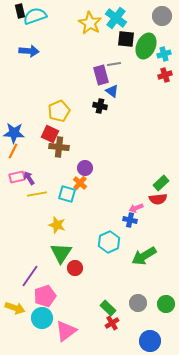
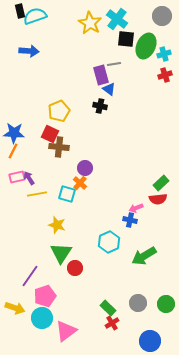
cyan cross at (116, 18): moved 1 px right, 1 px down
blue triangle at (112, 91): moved 3 px left, 2 px up
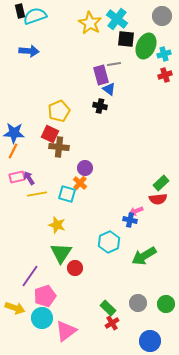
pink arrow at (136, 208): moved 3 px down
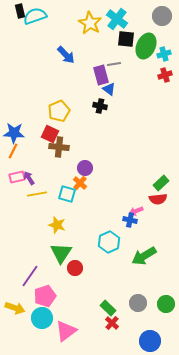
blue arrow at (29, 51): moved 37 px right, 4 px down; rotated 42 degrees clockwise
red cross at (112, 323): rotated 16 degrees counterclockwise
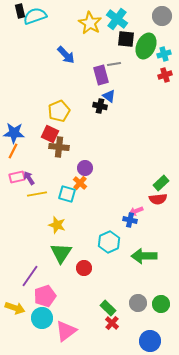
blue triangle at (109, 89): moved 7 px down
green arrow at (144, 256): rotated 30 degrees clockwise
red circle at (75, 268): moved 9 px right
green circle at (166, 304): moved 5 px left
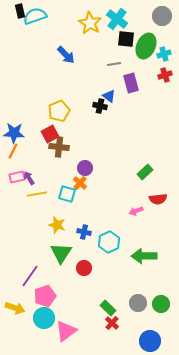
purple rectangle at (101, 75): moved 30 px right, 8 px down
red square at (50, 134): rotated 36 degrees clockwise
green rectangle at (161, 183): moved 16 px left, 11 px up
blue cross at (130, 220): moved 46 px left, 12 px down
cyan circle at (42, 318): moved 2 px right
